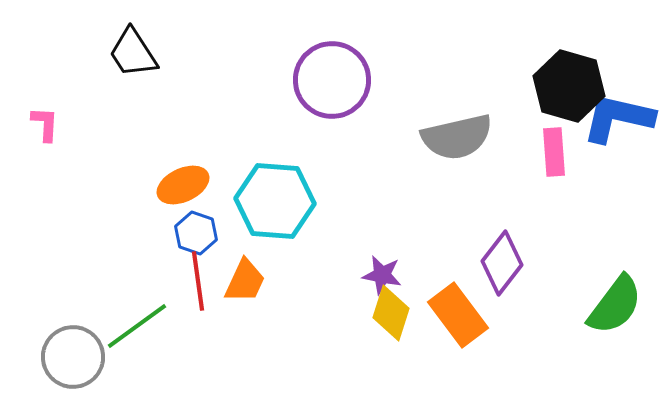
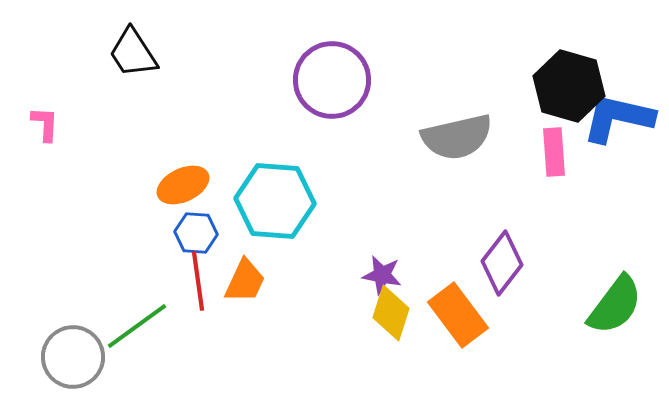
blue hexagon: rotated 15 degrees counterclockwise
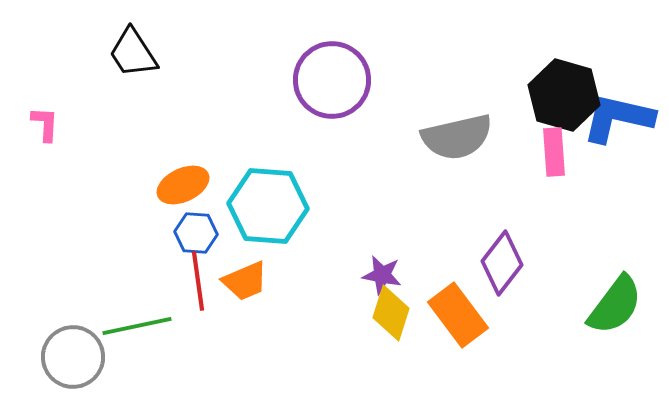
black hexagon: moved 5 px left, 9 px down
cyan hexagon: moved 7 px left, 5 px down
orange trapezoid: rotated 42 degrees clockwise
green line: rotated 24 degrees clockwise
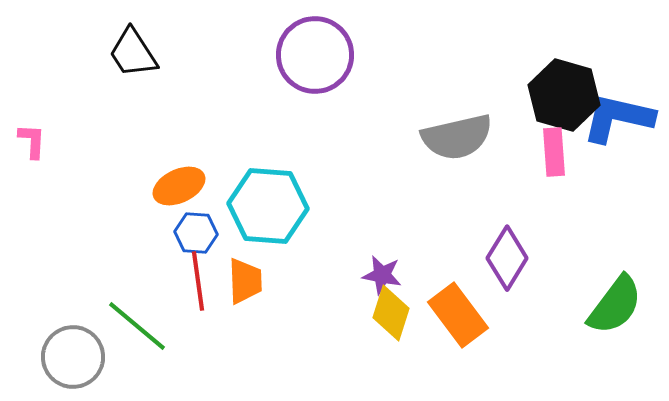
purple circle: moved 17 px left, 25 px up
pink L-shape: moved 13 px left, 17 px down
orange ellipse: moved 4 px left, 1 px down
purple diamond: moved 5 px right, 5 px up; rotated 6 degrees counterclockwise
orange trapezoid: rotated 69 degrees counterclockwise
green line: rotated 52 degrees clockwise
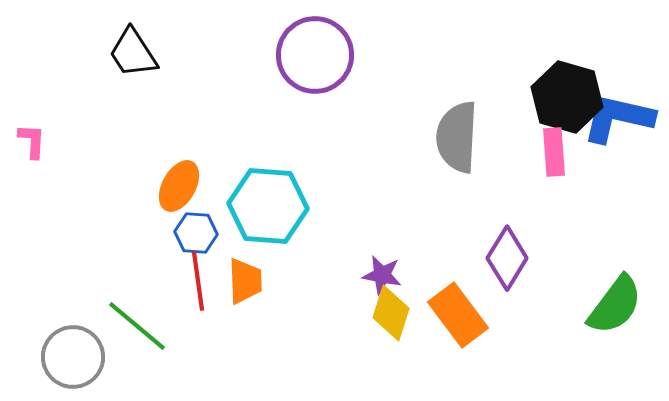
black hexagon: moved 3 px right, 2 px down
gray semicircle: rotated 106 degrees clockwise
orange ellipse: rotated 36 degrees counterclockwise
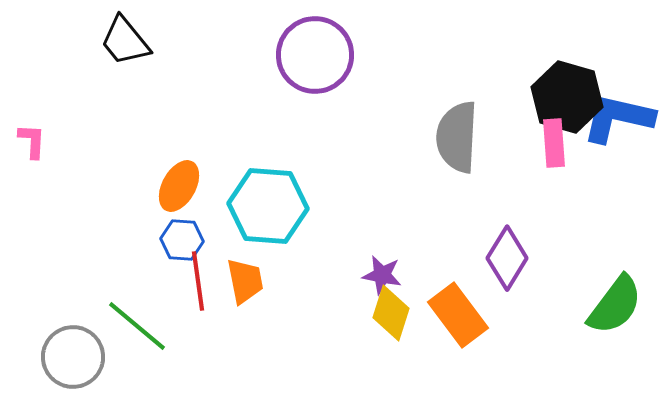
black trapezoid: moved 8 px left, 12 px up; rotated 6 degrees counterclockwise
pink rectangle: moved 9 px up
blue hexagon: moved 14 px left, 7 px down
orange trapezoid: rotated 9 degrees counterclockwise
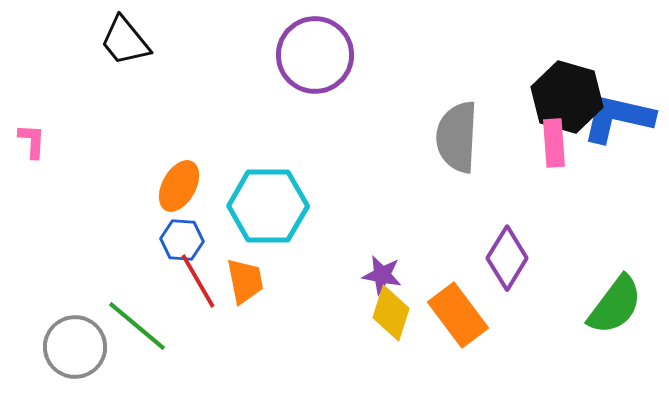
cyan hexagon: rotated 4 degrees counterclockwise
red line: rotated 22 degrees counterclockwise
gray circle: moved 2 px right, 10 px up
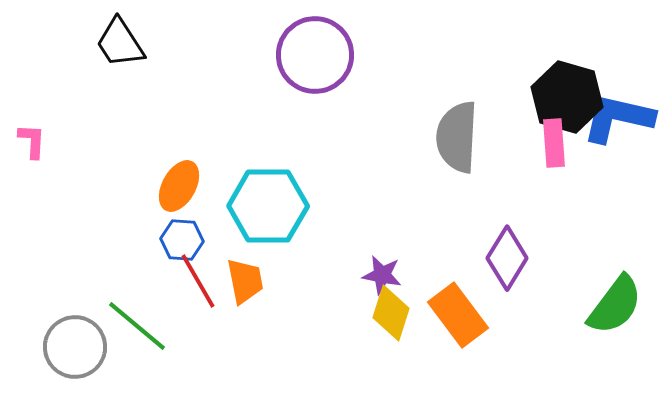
black trapezoid: moved 5 px left, 2 px down; rotated 6 degrees clockwise
